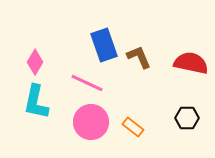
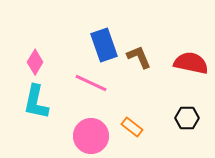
pink line: moved 4 px right
pink circle: moved 14 px down
orange rectangle: moved 1 px left
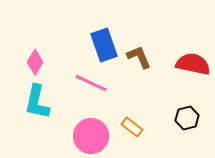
red semicircle: moved 2 px right, 1 px down
cyan L-shape: moved 1 px right
black hexagon: rotated 15 degrees counterclockwise
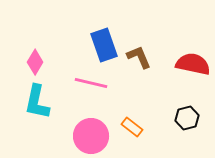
pink line: rotated 12 degrees counterclockwise
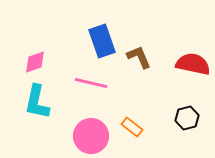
blue rectangle: moved 2 px left, 4 px up
pink diamond: rotated 40 degrees clockwise
